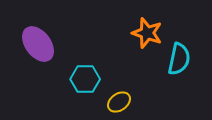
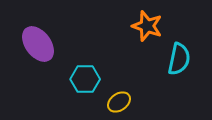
orange star: moved 7 px up
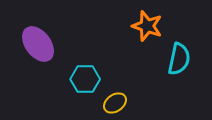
yellow ellipse: moved 4 px left, 1 px down
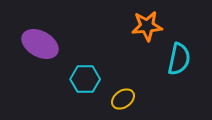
orange star: rotated 24 degrees counterclockwise
purple ellipse: moved 2 px right; rotated 24 degrees counterclockwise
yellow ellipse: moved 8 px right, 4 px up
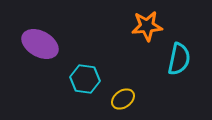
cyan hexagon: rotated 8 degrees clockwise
